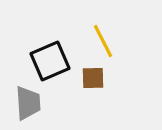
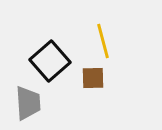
yellow line: rotated 12 degrees clockwise
black square: rotated 18 degrees counterclockwise
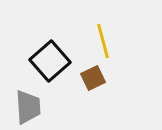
brown square: rotated 25 degrees counterclockwise
gray trapezoid: moved 4 px down
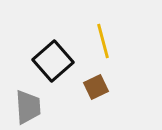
black square: moved 3 px right
brown square: moved 3 px right, 9 px down
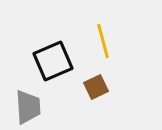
black square: rotated 18 degrees clockwise
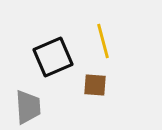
black square: moved 4 px up
brown square: moved 1 px left, 2 px up; rotated 30 degrees clockwise
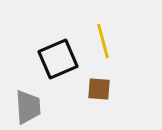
black square: moved 5 px right, 2 px down
brown square: moved 4 px right, 4 px down
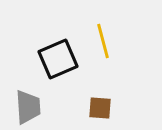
brown square: moved 1 px right, 19 px down
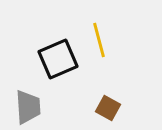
yellow line: moved 4 px left, 1 px up
brown square: moved 8 px right; rotated 25 degrees clockwise
